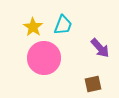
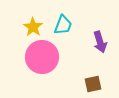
purple arrow: moved 6 px up; rotated 25 degrees clockwise
pink circle: moved 2 px left, 1 px up
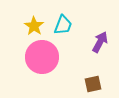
yellow star: moved 1 px right, 1 px up
purple arrow: rotated 135 degrees counterclockwise
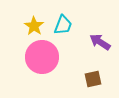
purple arrow: rotated 85 degrees counterclockwise
brown square: moved 5 px up
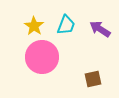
cyan trapezoid: moved 3 px right
purple arrow: moved 13 px up
